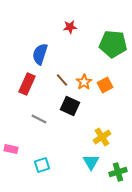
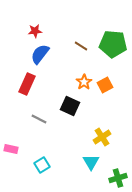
red star: moved 35 px left, 4 px down
blue semicircle: rotated 20 degrees clockwise
brown line: moved 19 px right, 34 px up; rotated 16 degrees counterclockwise
cyan square: rotated 14 degrees counterclockwise
green cross: moved 6 px down
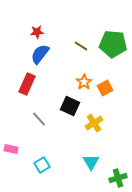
red star: moved 2 px right, 1 px down
orange square: moved 3 px down
gray line: rotated 21 degrees clockwise
yellow cross: moved 8 px left, 14 px up
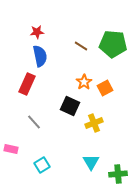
blue semicircle: moved 2 px down; rotated 130 degrees clockwise
gray line: moved 5 px left, 3 px down
yellow cross: rotated 12 degrees clockwise
green cross: moved 4 px up; rotated 12 degrees clockwise
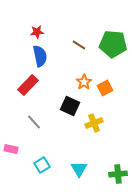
brown line: moved 2 px left, 1 px up
red rectangle: moved 1 px right, 1 px down; rotated 20 degrees clockwise
cyan triangle: moved 12 px left, 7 px down
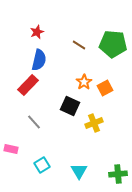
red star: rotated 16 degrees counterclockwise
blue semicircle: moved 1 px left, 4 px down; rotated 25 degrees clockwise
cyan triangle: moved 2 px down
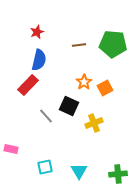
brown line: rotated 40 degrees counterclockwise
black square: moved 1 px left
gray line: moved 12 px right, 6 px up
cyan square: moved 3 px right, 2 px down; rotated 21 degrees clockwise
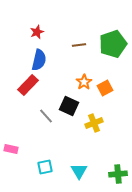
green pentagon: rotated 24 degrees counterclockwise
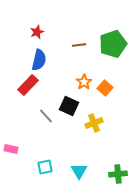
orange square: rotated 21 degrees counterclockwise
